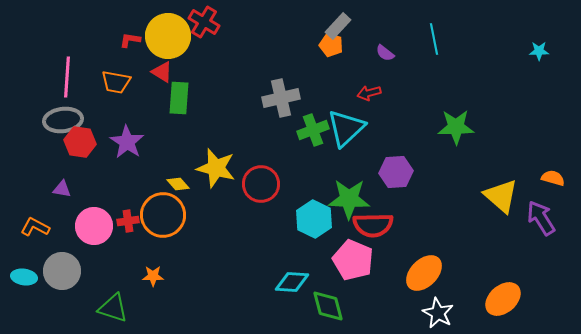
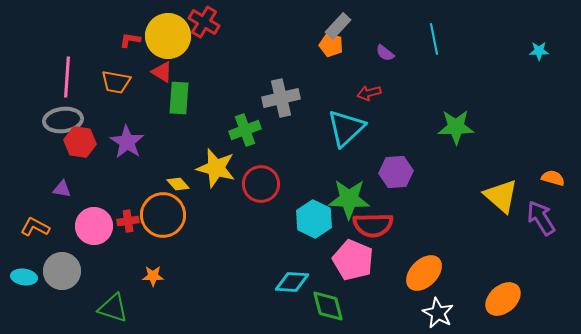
green cross at (313, 130): moved 68 px left
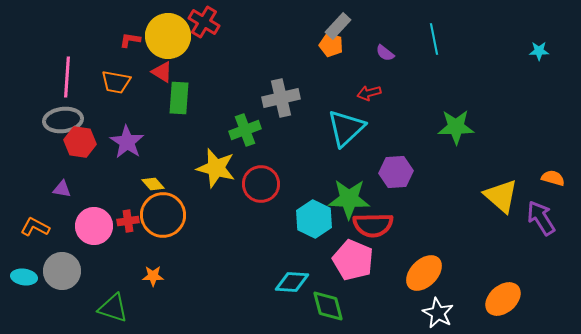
yellow diamond at (178, 184): moved 25 px left
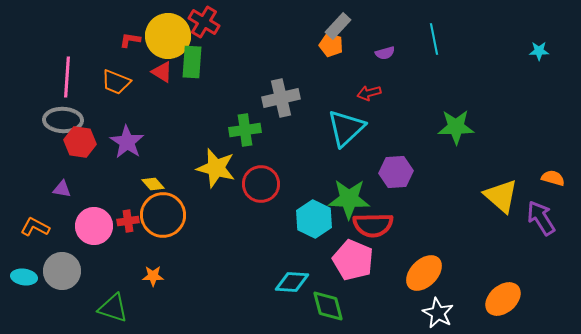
purple semicircle at (385, 53): rotated 54 degrees counterclockwise
orange trapezoid at (116, 82): rotated 12 degrees clockwise
green rectangle at (179, 98): moved 13 px right, 36 px up
gray ellipse at (63, 120): rotated 9 degrees clockwise
green cross at (245, 130): rotated 12 degrees clockwise
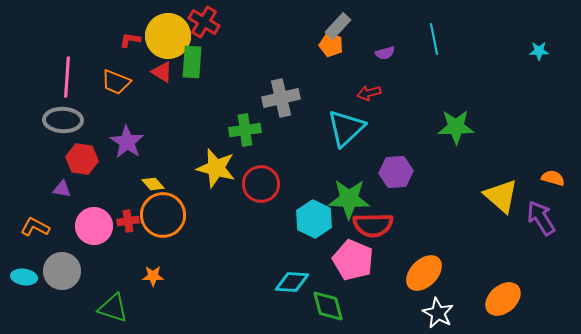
red hexagon at (80, 142): moved 2 px right, 17 px down
